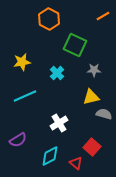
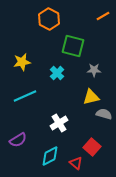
green square: moved 2 px left, 1 px down; rotated 10 degrees counterclockwise
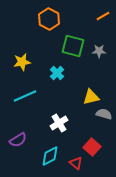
gray star: moved 5 px right, 19 px up
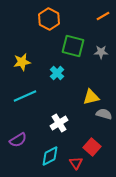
gray star: moved 2 px right, 1 px down
red triangle: rotated 16 degrees clockwise
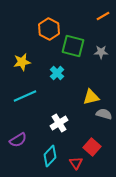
orange hexagon: moved 10 px down
cyan diamond: rotated 20 degrees counterclockwise
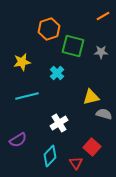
orange hexagon: rotated 15 degrees clockwise
cyan line: moved 2 px right; rotated 10 degrees clockwise
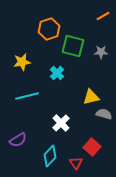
white cross: moved 2 px right; rotated 12 degrees counterclockwise
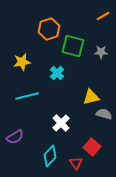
purple semicircle: moved 3 px left, 3 px up
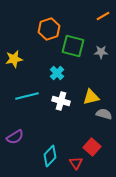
yellow star: moved 8 px left, 3 px up
white cross: moved 22 px up; rotated 30 degrees counterclockwise
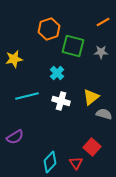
orange line: moved 6 px down
yellow triangle: rotated 24 degrees counterclockwise
cyan diamond: moved 6 px down
